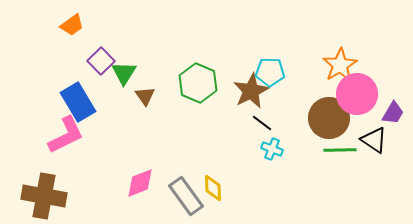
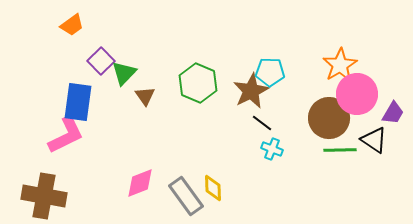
green triangle: rotated 12 degrees clockwise
blue rectangle: rotated 39 degrees clockwise
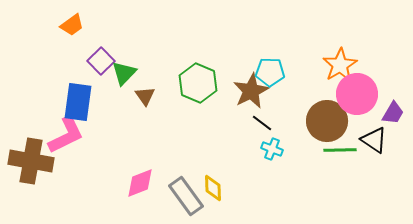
brown circle: moved 2 px left, 3 px down
brown cross: moved 13 px left, 35 px up
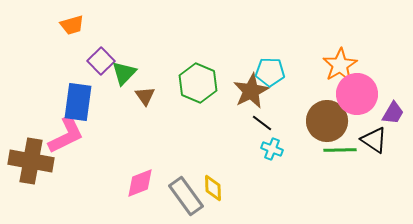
orange trapezoid: rotated 20 degrees clockwise
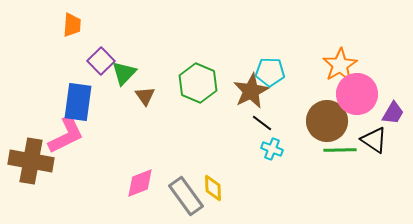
orange trapezoid: rotated 70 degrees counterclockwise
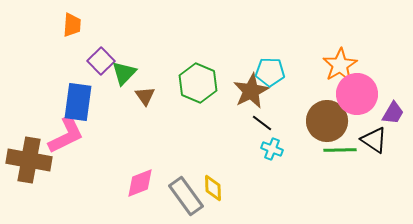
brown cross: moved 2 px left, 1 px up
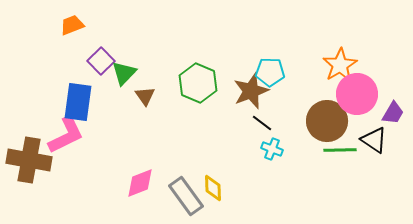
orange trapezoid: rotated 115 degrees counterclockwise
brown star: rotated 6 degrees clockwise
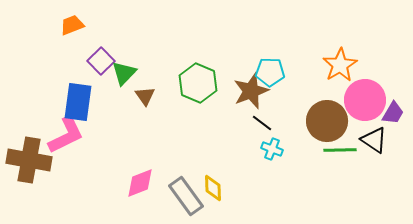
pink circle: moved 8 px right, 6 px down
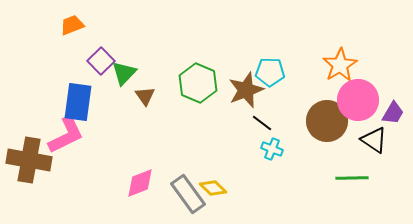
brown star: moved 5 px left, 1 px up
pink circle: moved 7 px left
green line: moved 12 px right, 28 px down
yellow diamond: rotated 44 degrees counterclockwise
gray rectangle: moved 2 px right, 2 px up
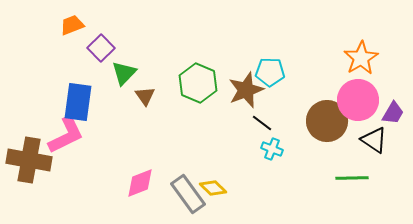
purple square: moved 13 px up
orange star: moved 21 px right, 7 px up
